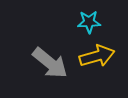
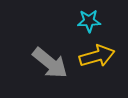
cyan star: moved 1 px up
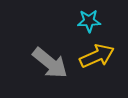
yellow arrow: rotated 8 degrees counterclockwise
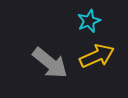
cyan star: rotated 20 degrees counterclockwise
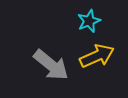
gray arrow: moved 1 px right, 2 px down
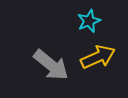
yellow arrow: moved 1 px right, 1 px down
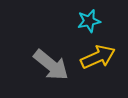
cyan star: rotated 10 degrees clockwise
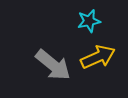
gray arrow: moved 2 px right
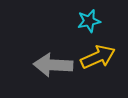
gray arrow: rotated 144 degrees clockwise
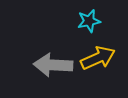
yellow arrow: moved 1 px down
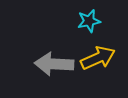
gray arrow: moved 1 px right, 1 px up
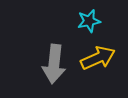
gray arrow: rotated 87 degrees counterclockwise
